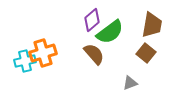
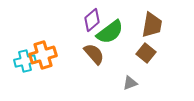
orange cross: moved 2 px down
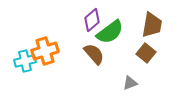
orange cross: moved 2 px right, 4 px up
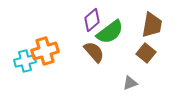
brown semicircle: moved 2 px up
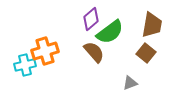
purple diamond: moved 1 px left, 1 px up
cyan cross: moved 4 px down
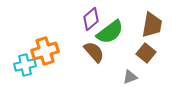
gray triangle: moved 6 px up
